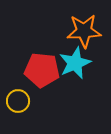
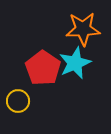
orange star: moved 1 px left, 2 px up
red pentagon: moved 1 px right, 2 px up; rotated 28 degrees clockwise
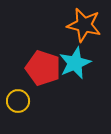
orange star: moved 1 px right, 4 px up; rotated 16 degrees clockwise
red pentagon: rotated 16 degrees counterclockwise
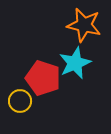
red pentagon: moved 10 px down
yellow circle: moved 2 px right
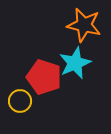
red pentagon: moved 1 px right, 1 px up
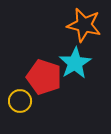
cyan star: rotated 8 degrees counterclockwise
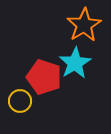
orange star: rotated 28 degrees clockwise
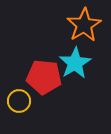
red pentagon: rotated 12 degrees counterclockwise
yellow circle: moved 1 px left
